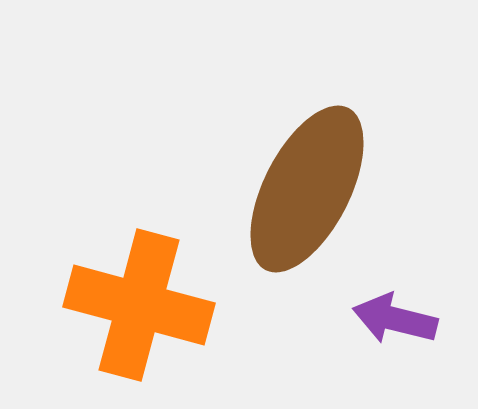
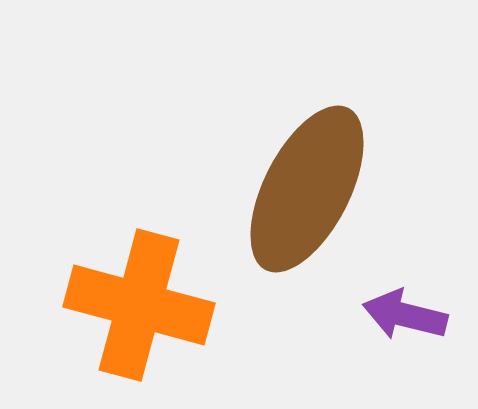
purple arrow: moved 10 px right, 4 px up
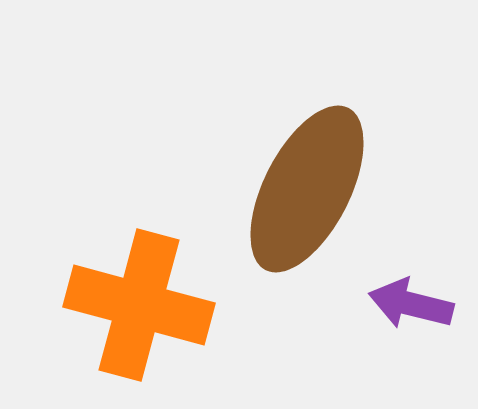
purple arrow: moved 6 px right, 11 px up
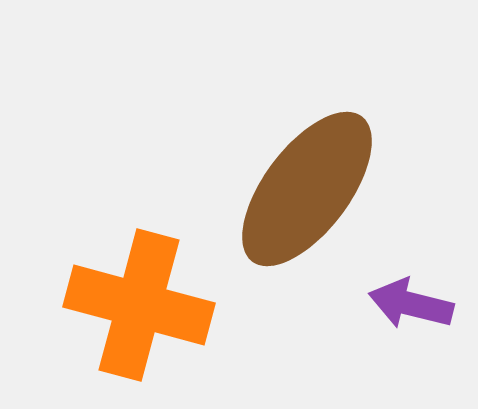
brown ellipse: rotated 10 degrees clockwise
